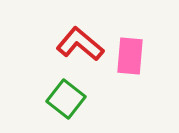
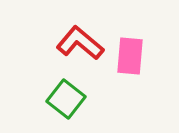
red L-shape: moved 1 px up
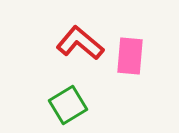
green square: moved 2 px right, 6 px down; rotated 21 degrees clockwise
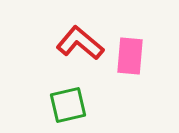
green square: rotated 18 degrees clockwise
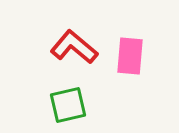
red L-shape: moved 6 px left, 4 px down
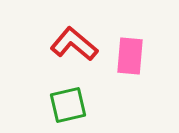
red L-shape: moved 3 px up
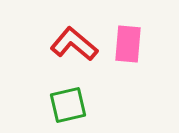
pink rectangle: moved 2 px left, 12 px up
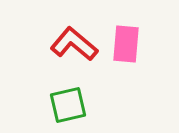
pink rectangle: moved 2 px left
